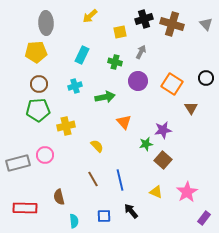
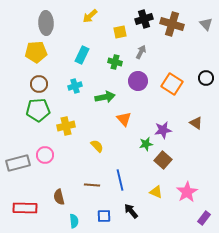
brown triangle: moved 5 px right, 15 px down; rotated 24 degrees counterclockwise
orange triangle: moved 3 px up
brown line: moved 1 px left, 6 px down; rotated 56 degrees counterclockwise
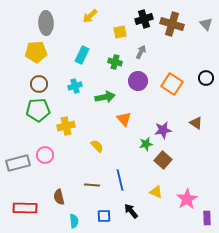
pink star: moved 7 px down
purple rectangle: moved 3 px right; rotated 40 degrees counterclockwise
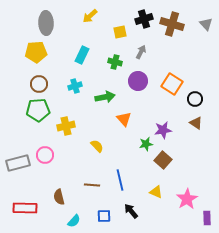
black circle: moved 11 px left, 21 px down
cyan semicircle: rotated 48 degrees clockwise
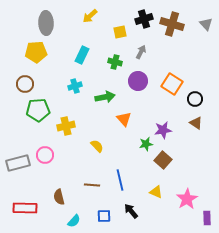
brown circle: moved 14 px left
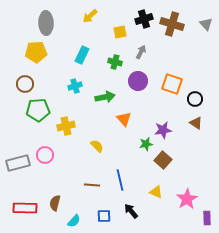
orange square: rotated 15 degrees counterclockwise
brown semicircle: moved 4 px left, 6 px down; rotated 28 degrees clockwise
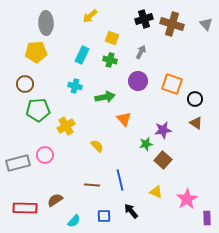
yellow square: moved 8 px left, 6 px down; rotated 32 degrees clockwise
green cross: moved 5 px left, 2 px up
cyan cross: rotated 32 degrees clockwise
yellow cross: rotated 18 degrees counterclockwise
brown semicircle: moved 3 px up; rotated 42 degrees clockwise
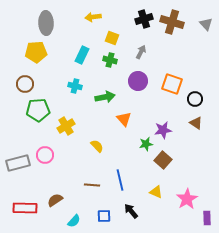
yellow arrow: moved 3 px right, 1 px down; rotated 35 degrees clockwise
brown cross: moved 2 px up
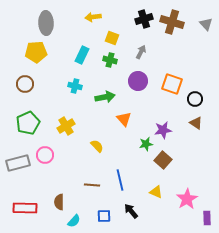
green pentagon: moved 10 px left, 13 px down; rotated 20 degrees counterclockwise
brown semicircle: moved 4 px right, 2 px down; rotated 56 degrees counterclockwise
